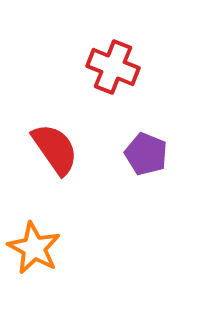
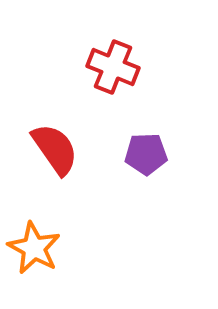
purple pentagon: rotated 24 degrees counterclockwise
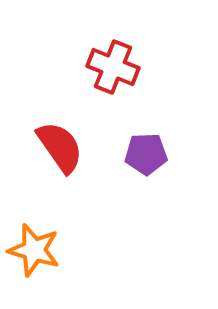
red semicircle: moved 5 px right, 2 px up
orange star: moved 2 px down; rotated 12 degrees counterclockwise
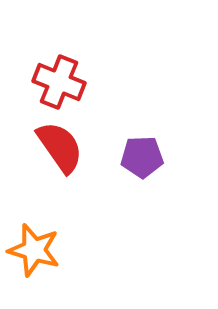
red cross: moved 54 px left, 15 px down
purple pentagon: moved 4 px left, 3 px down
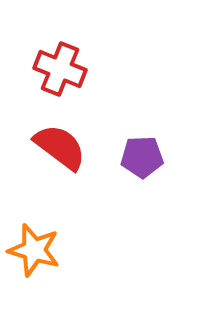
red cross: moved 1 px right, 13 px up
red semicircle: rotated 18 degrees counterclockwise
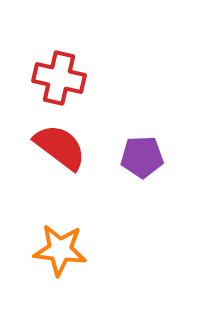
red cross: moved 1 px left, 9 px down; rotated 9 degrees counterclockwise
orange star: moved 26 px right; rotated 10 degrees counterclockwise
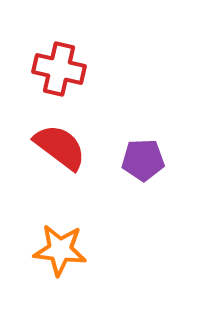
red cross: moved 9 px up
purple pentagon: moved 1 px right, 3 px down
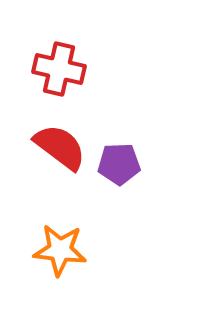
purple pentagon: moved 24 px left, 4 px down
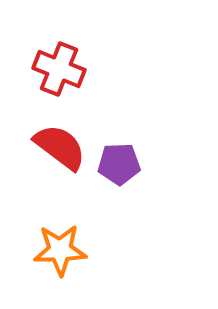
red cross: rotated 9 degrees clockwise
orange star: rotated 8 degrees counterclockwise
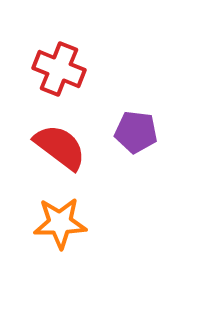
purple pentagon: moved 17 px right, 32 px up; rotated 9 degrees clockwise
orange star: moved 27 px up
